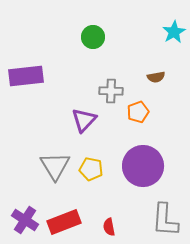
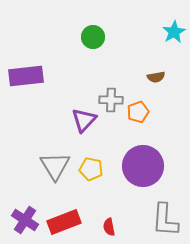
gray cross: moved 9 px down
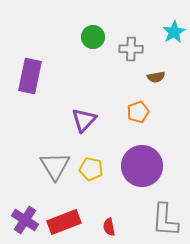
purple rectangle: moved 4 px right; rotated 72 degrees counterclockwise
gray cross: moved 20 px right, 51 px up
purple circle: moved 1 px left
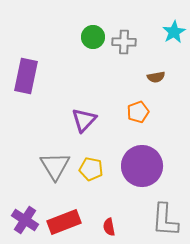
gray cross: moved 7 px left, 7 px up
purple rectangle: moved 4 px left
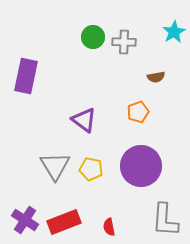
purple triangle: rotated 36 degrees counterclockwise
purple circle: moved 1 px left
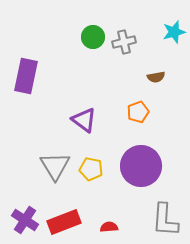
cyan star: rotated 15 degrees clockwise
gray cross: rotated 15 degrees counterclockwise
red semicircle: rotated 96 degrees clockwise
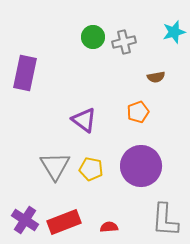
purple rectangle: moved 1 px left, 3 px up
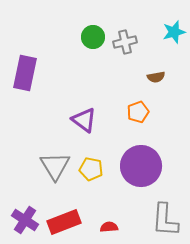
gray cross: moved 1 px right
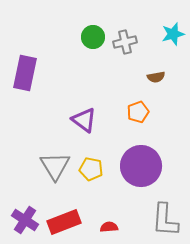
cyan star: moved 1 px left, 2 px down
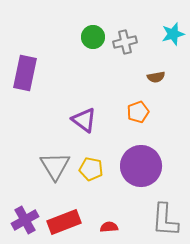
purple cross: rotated 28 degrees clockwise
